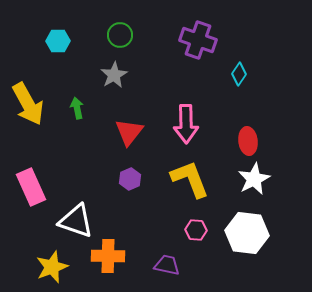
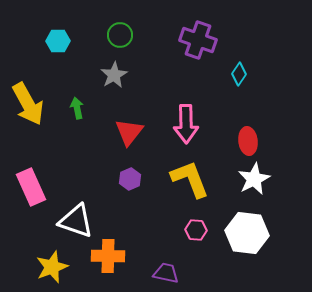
purple trapezoid: moved 1 px left, 8 px down
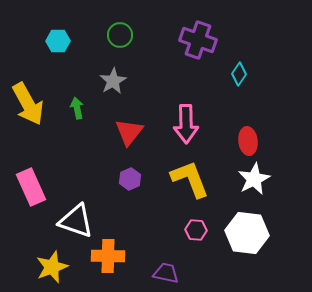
gray star: moved 1 px left, 6 px down
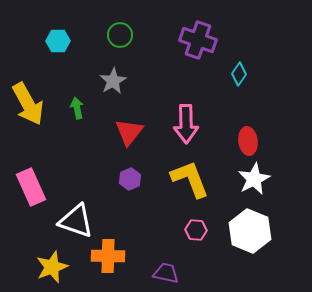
white hexagon: moved 3 px right, 2 px up; rotated 15 degrees clockwise
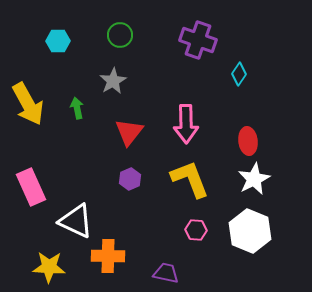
white triangle: rotated 6 degrees clockwise
yellow star: moved 3 px left; rotated 24 degrees clockwise
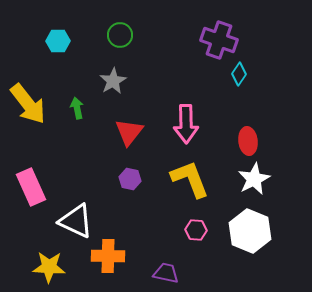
purple cross: moved 21 px right
yellow arrow: rotated 9 degrees counterclockwise
purple hexagon: rotated 25 degrees counterclockwise
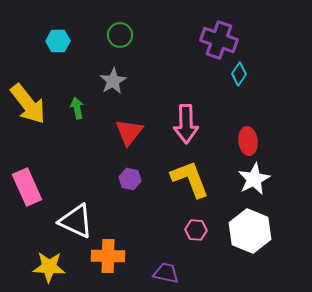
pink rectangle: moved 4 px left
